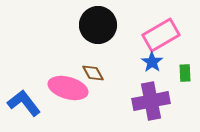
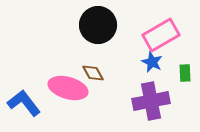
blue star: rotated 10 degrees counterclockwise
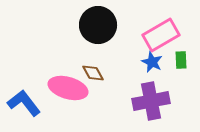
green rectangle: moved 4 px left, 13 px up
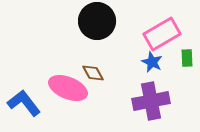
black circle: moved 1 px left, 4 px up
pink rectangle: moved 1 px right, 1 px up
green rectangle: moved 6 px right, 2 px up
pink ellipse: rotated 6 degrees clockwise
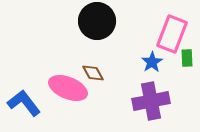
pink rectangle: moved 10 px right; rotated 39 degrees counterclockwise
blue star: rotated 15 degrees clockwise
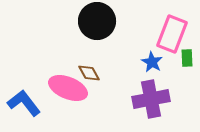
blue star: rotated 10 degrees counterclockwise
brown diamond: moved 4 px left
purple cross: moved 2 px up
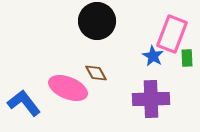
blue star: moved 1 px right, 6 px up
brown diamond: moved 7 px right
purple cross: rotated 9 degrees clockwise
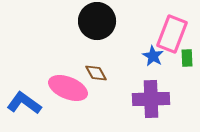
blue L-shape: rotated 16 degrees counterclockwise
